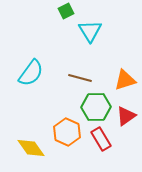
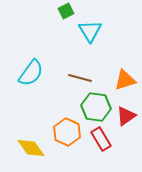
green hexagon: rotated 8 degrees clockwise
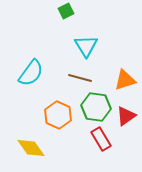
cyan triangle: moved 4 px left, 15 px down
orange hexagon: moved 9 px left, 17 px up
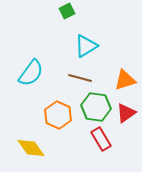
green square: moved 1 px right
cyan triangle: rotated 30 degrees clockwise
red triangle: moved 3 px up
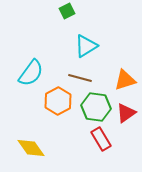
orange hexagon: moved 14 px up; rotated 8 degrees clockwise
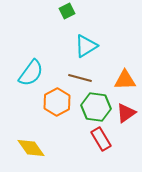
orange triangle: rotated 15 degrees clockwise
orange hexagon: moved 1 px left, 1 px down
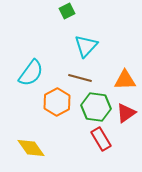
cyan triangle: rotated 15 degrees counterclockwise
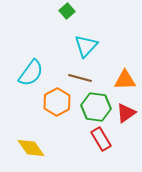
green square: rotated 14 degrees counterclockwise
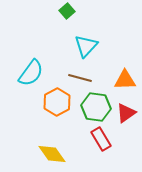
yellow diamond: moved 21 px right, 6 px down
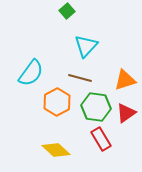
orange triangle: rotated 15 degrees counterclockwise
yellow diamond: moved 4 px right, 4 px up; rotated 12 degrees counterclockwise
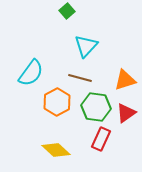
red rectangle: rotated 55 degrees clockwise
